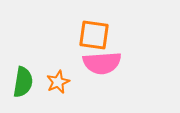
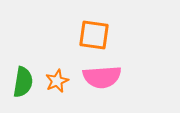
pink semicircle: moved 14 px down
orange star: moved 1 px left, 1 px up
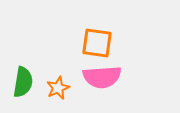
orange square: moved 3 px right, 8 px down
orange star: moved 1 px right, 7 px down
